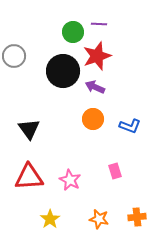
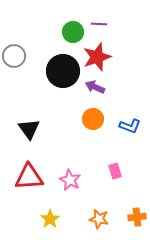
red star: moved 1 px down
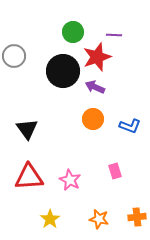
purple line: moved 15 px right, 11 px down
black triangle: moved 2 px left
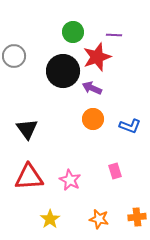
purple arrow: moved 3 px left, 1 px down
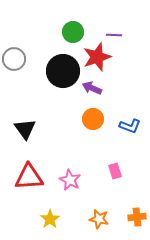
gray circle: moved 3 px down
black triangle: moved 2 px left
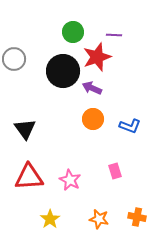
orange cross: rotated 18 degrees clockwise
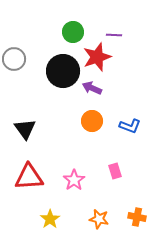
orange circle: moved 1 px left, 2 px down
pink star: moved 4 px right; rotated 10 degrees clockwise
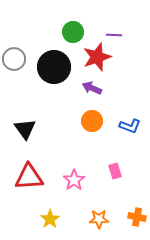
black circle: moved 9 px left, 4 px up
orange star: rotated 12 degrees counterclockwise
